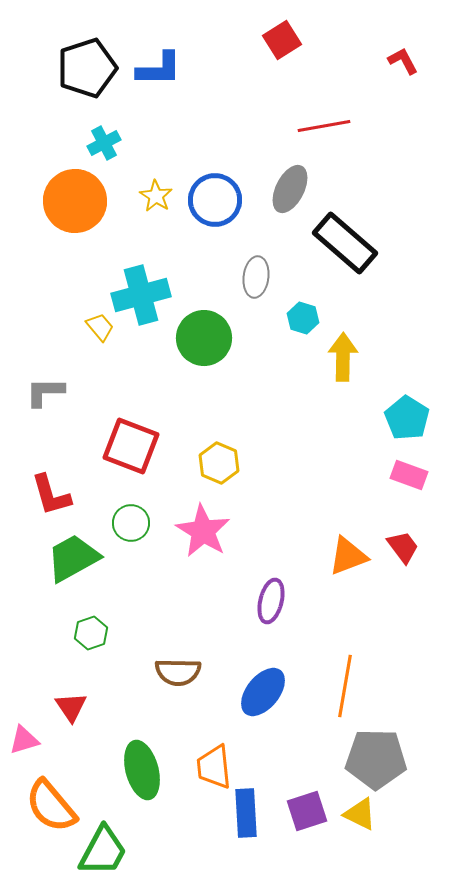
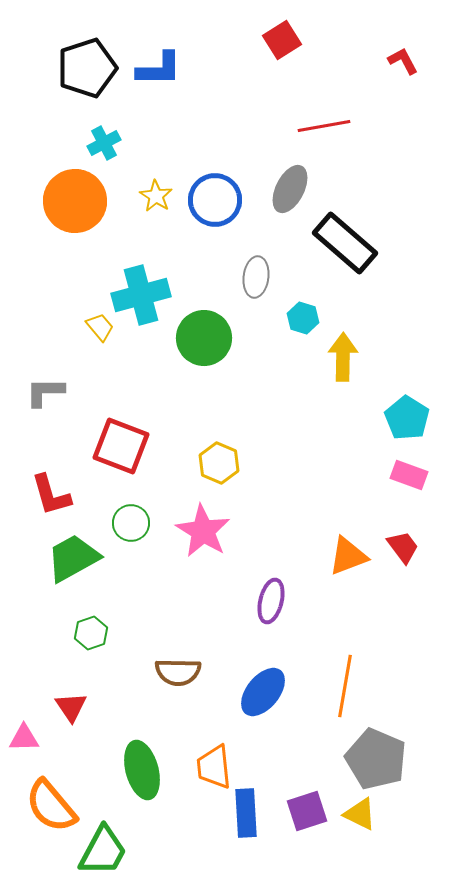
red square at (131, 446): moved 10 px left
pink triangle at (24, 740): moved 2 px up; rotated 16 degrees clockwise
gray pentagon at (376, 759): rotated 22 degrees clockwise
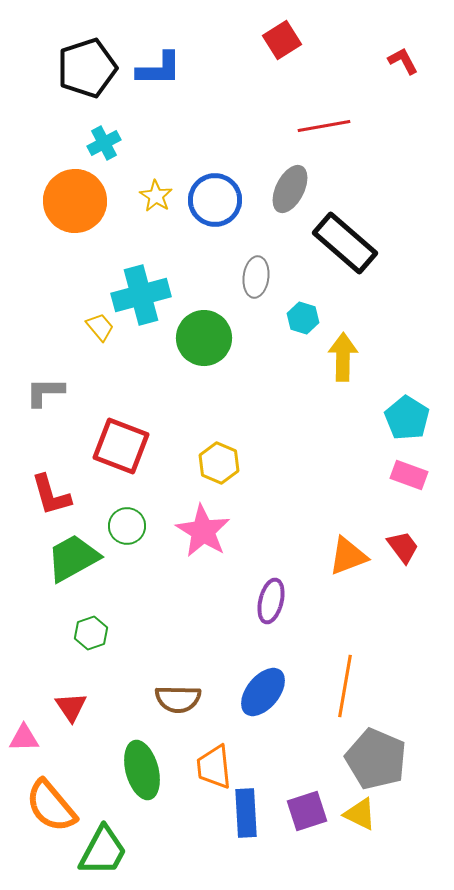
green circle at (131, 523): moved 4 px left, 3 px down
brown semicircle at (178, 672): moved 27 px down
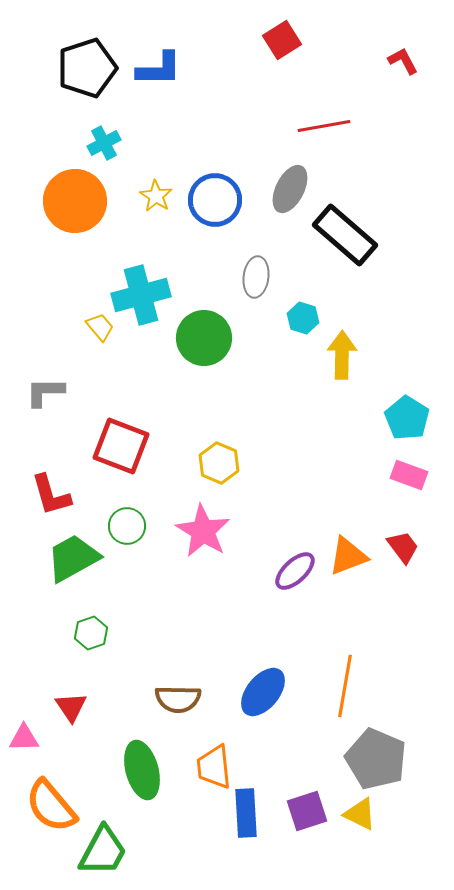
black rectangle at (345, 243): moved 8 px up
yellow arrow at (343, 357): moved 1 px left, 2 px up
purple ellipse at (271, 601): moved 24 px right, 30 px up; rotated 33 degrees clockwise
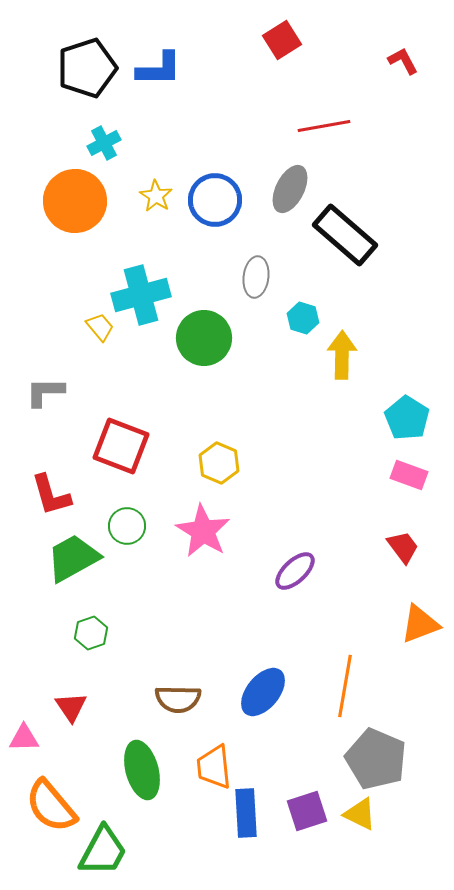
orange triangle at (348, 556): moved 72 px right, 68 px down
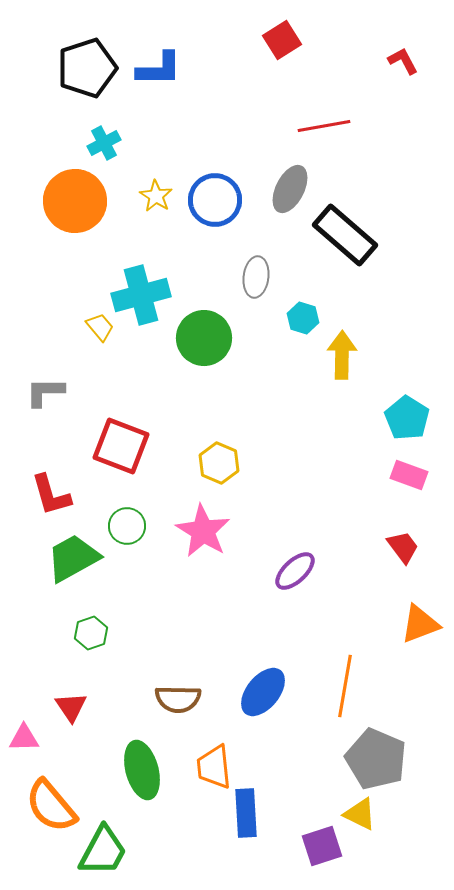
purple square at (307, 811): moved 15 px right, 35 px down
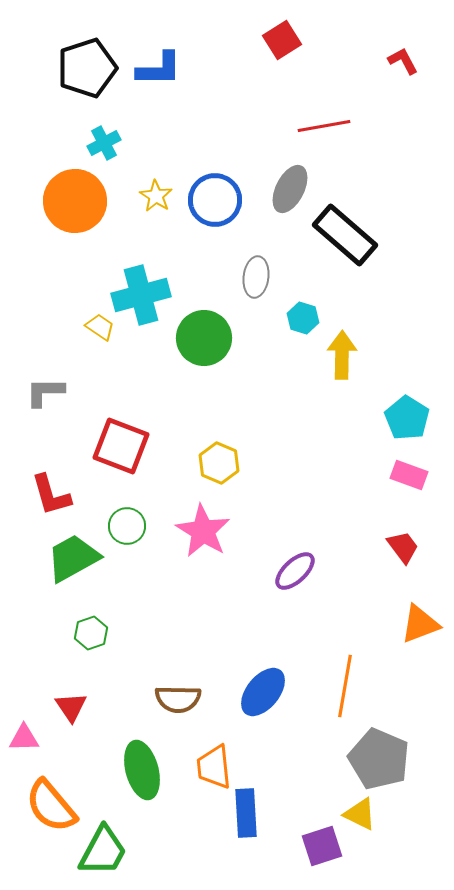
yellow trapezoid at (100, 327): rotated 16 degrees counterclockwise
gray pentagon at (376, 759): moved 3 px right
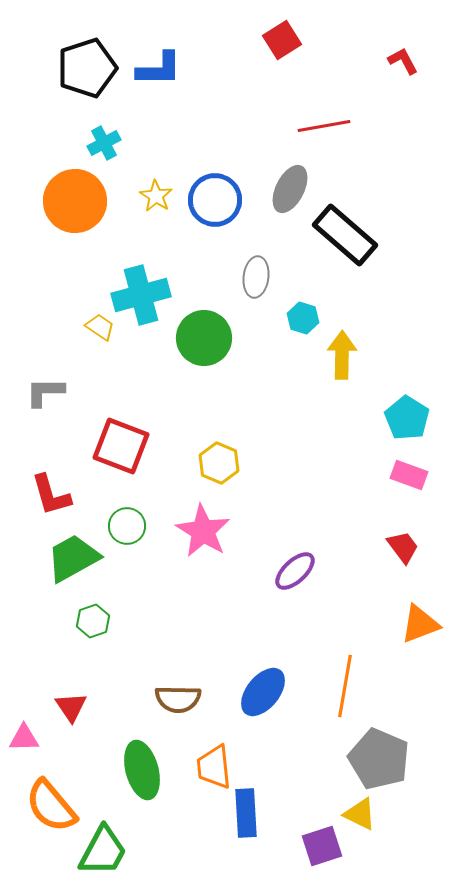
green hexagon at (91, 633): moved 2 px right, 12 px up
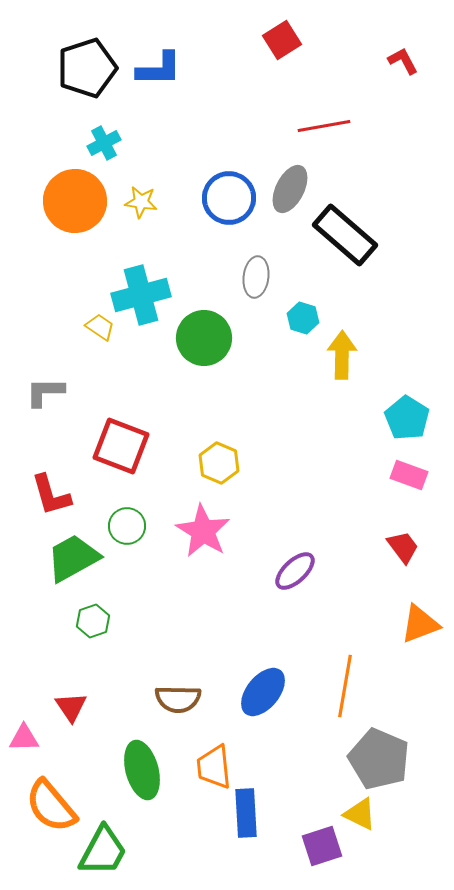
yellow star at (156, 196): moved 15 px left, 6 px down; rotated 24 degrees counterclockwise
blue circle at (215, 200): moved 14 px right, 2 px up
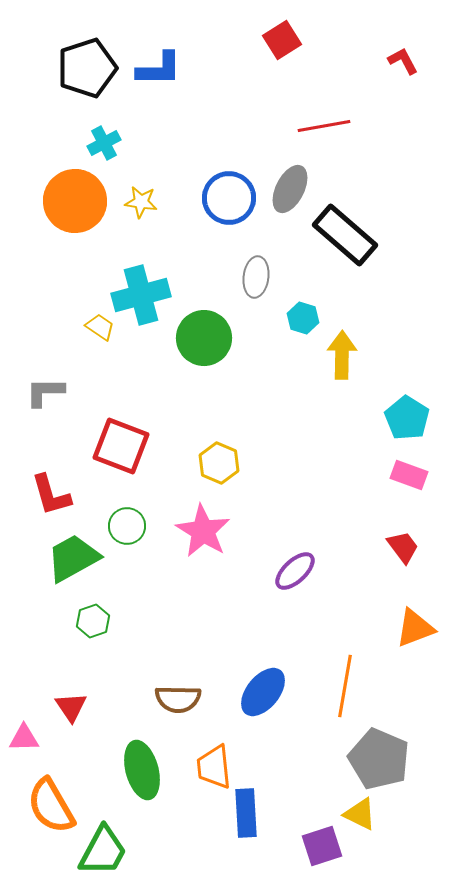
orange triangle at (420, 624): moved 5 px left, 4 px down
orange semicircle at (51, 806): rotated 10 degrees clockwise
